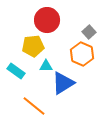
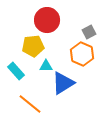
gray square: rotated 16 degrees clockwise
cyan rectangle: rotated 12 degrees clockwise
orange line: moved 4 px left, 2 px up
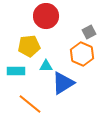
red circle: moved 1 px left, 4 px up
yellow pentagon: moved 4 px left
cyan rectangle: rotated 48 degrees counterclockwise
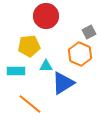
orange hexagon: moved 2 px left
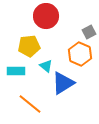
cyan triangle: rotated 40 degrees clockwise
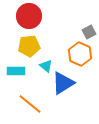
red circle: moved 17 px left
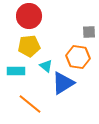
gray square: rotated 24 degrees clockwise
orange hexagon: moved 2 px left, 3 px down; rotated 15 degrees counterclockwise
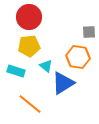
red circle: moved 1 px down
cyan rectangle: rotated 18 degrees clockwise
